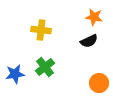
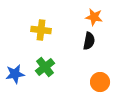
black semicircle: rotated 54 degrees counterclockwise
orange circle: moved 1 px right, 1 px up
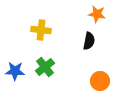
orange star: moved 3 px right, 3 px up
blue star: moved 3 px up; rotated 12 degrees clockwise
orange circle: moved 1 px up
